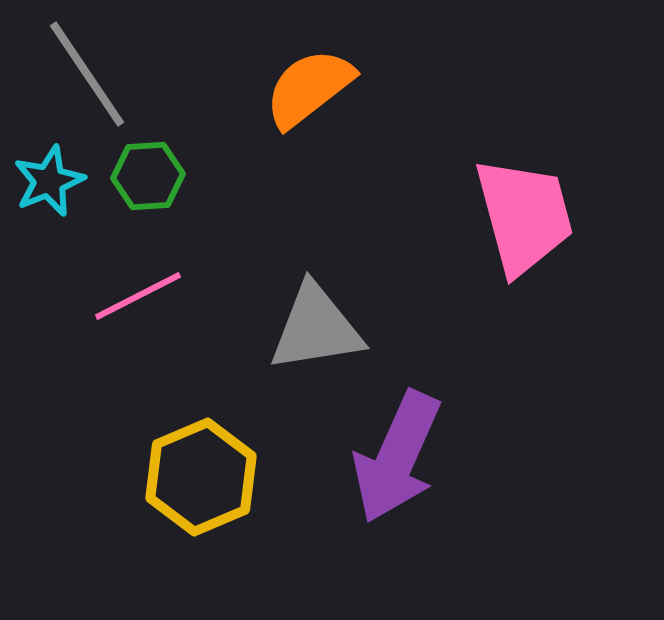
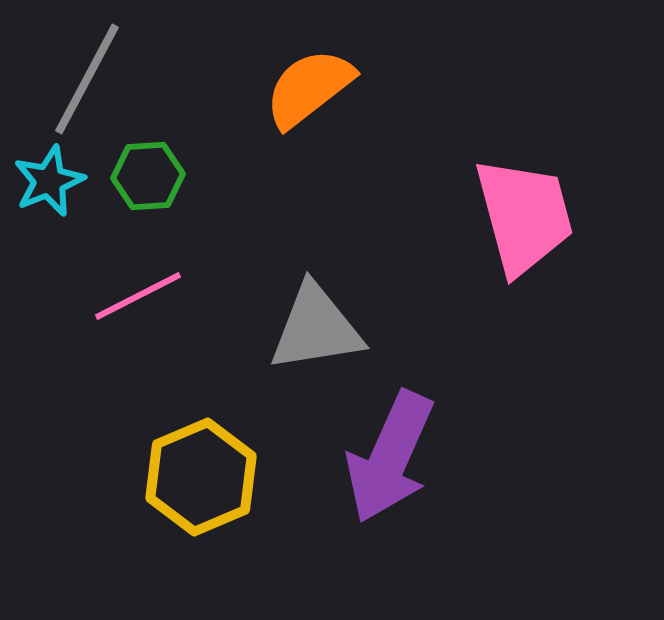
gray line: moved 5 px down; rotated 62 degrees clockwise
purple arrow: moved 7 px left
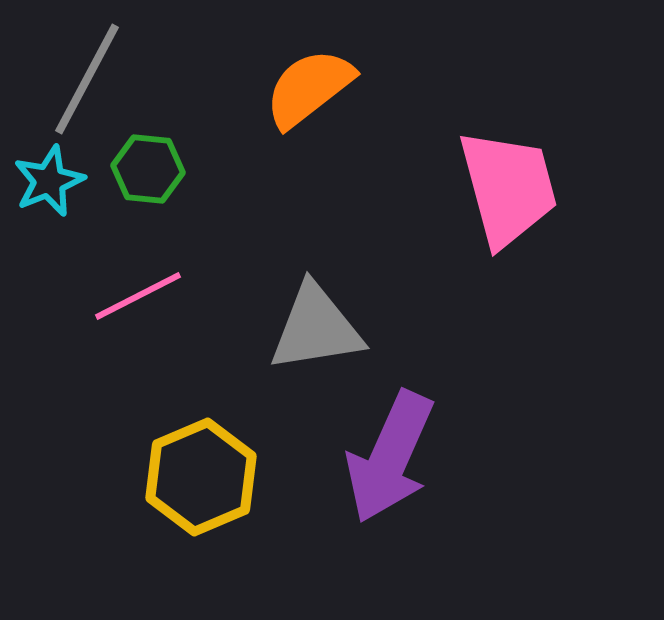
green hexagon: moved 7 px up; rotated 10 degrees clockwise
pink trapezoid: moved 16 px left, 28 px up
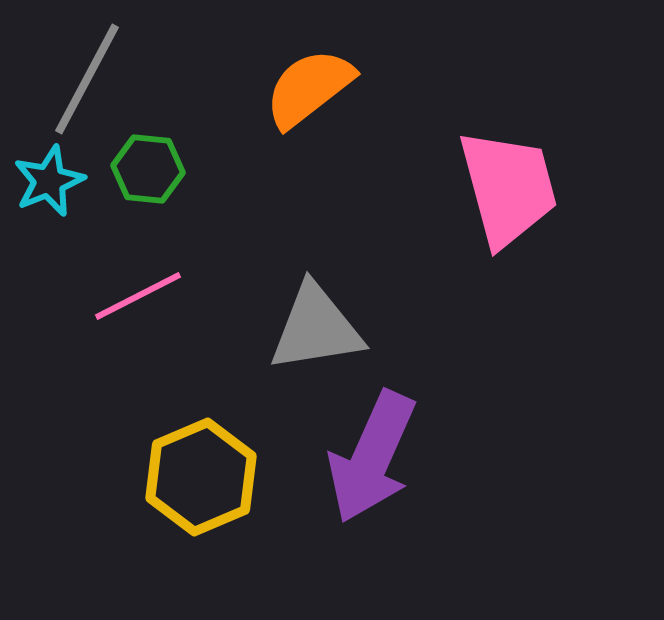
purple arrow: moved 18 px left
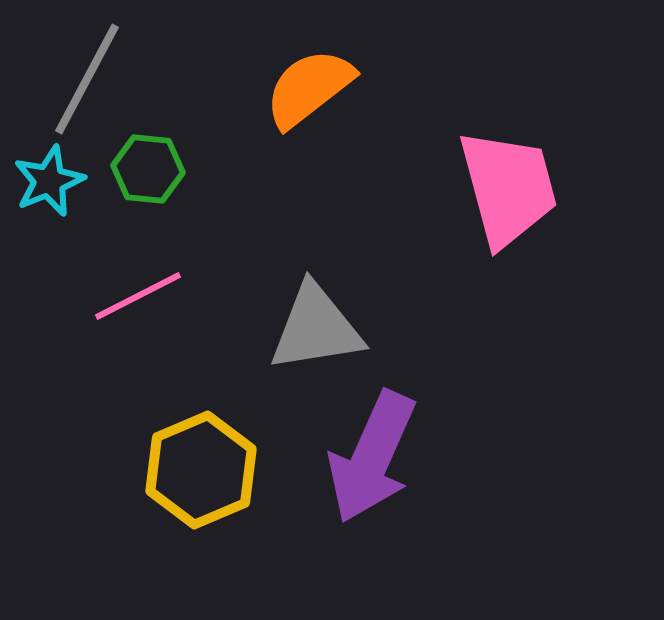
yellow hexagon: moved 7 px up
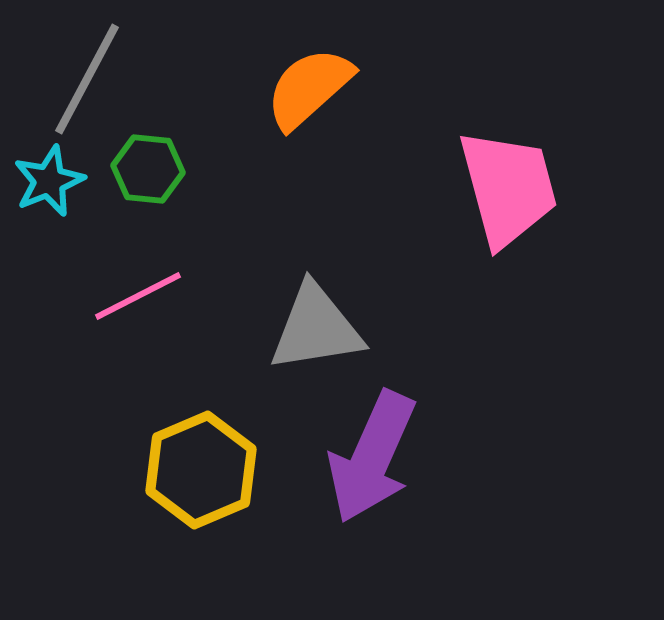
orange semicircle: rotated 4 degrees counterclockwise
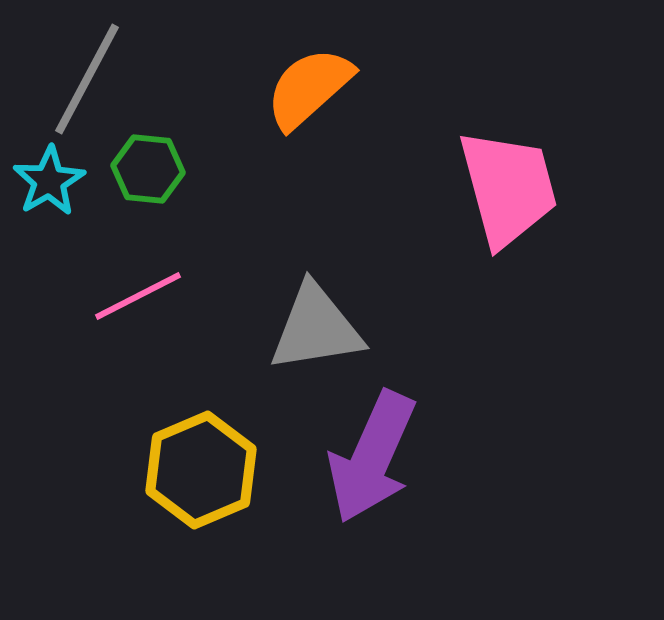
cyan star: rotated 8 degrees counterclockwise
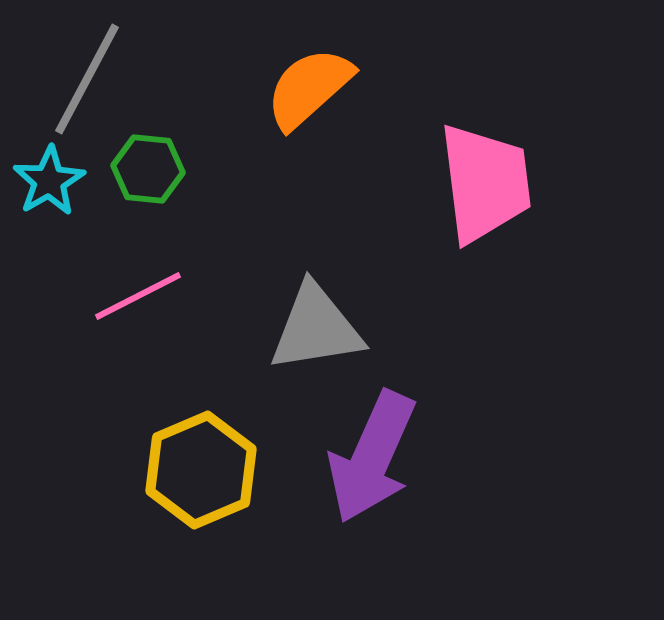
pink trapezoid: moved 23 px left, 5 px up; rotated 8 degrees clockwise
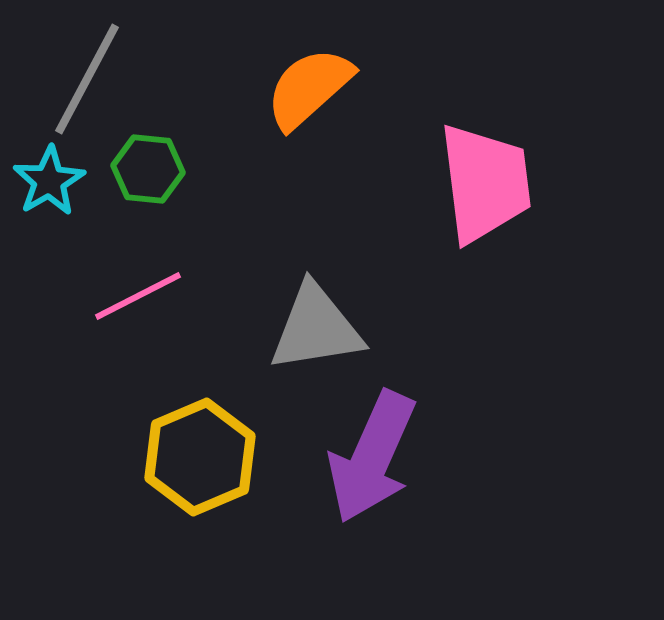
yellow hexagon: moved 1 px left, 13 px up
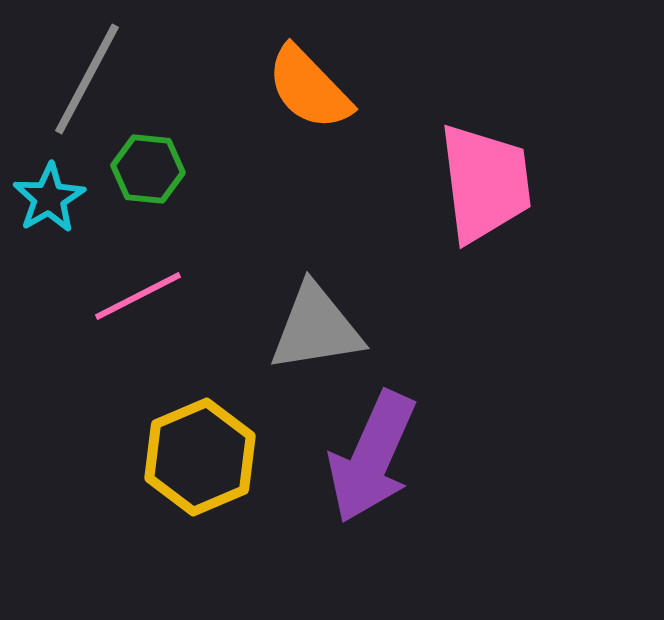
orange semicircle: rotated 92 degrees counterclockwise
cyan star: moved 17 px down
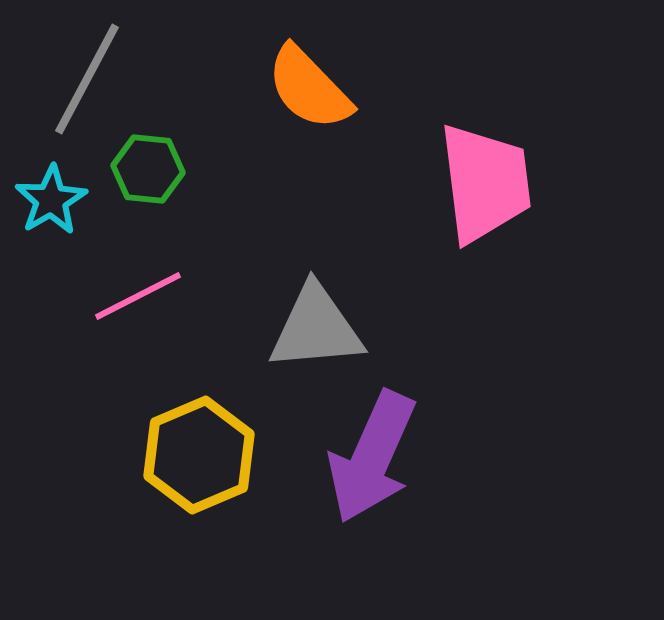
cyan star: moved 2 px right, 2 px down
gray triangle: rotated 4 degrees clockwise
yellow hexagon: moved 1 px left, 2 px up
